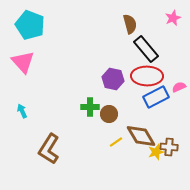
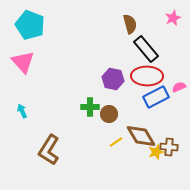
brown L-shape: moved 1 px down
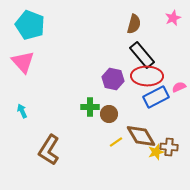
brown semicircle: moved 4 px right; rotated 30 degrees clockwise
black rectangle: moved 4 px left, 6 px down
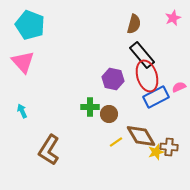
red ellipse: rotated 72 degrees clockwise
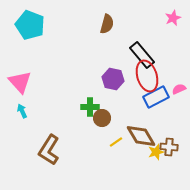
brown semicircle: moved 27 px left
pink triangle: moved 3 px left, 20 px down
pink semicircle: moved 2 px down
brown circle: moved 7 px left, 4 px down
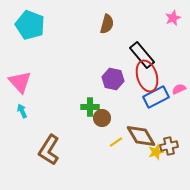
brown cross: moved 1 px up; rotated 18 degrees counterclockwise
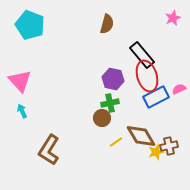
pink triangle: moved 1 px up
green cross: moved 20 px right, 4 px up; rotated 12 degrees counterclockwise
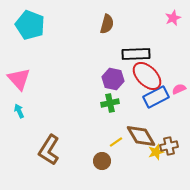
black rectangle: moved 6 px left, 1 px up; rotated 52 degrees counterclockwise
red ellipse: rotated 28 degrees counterclockwise
pink triangle: moved 1 px left, 2 px up
cyan arrow: moved 3 px left
brown circle: moved 43 px down
